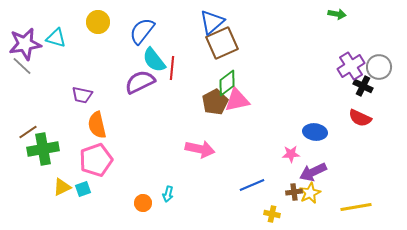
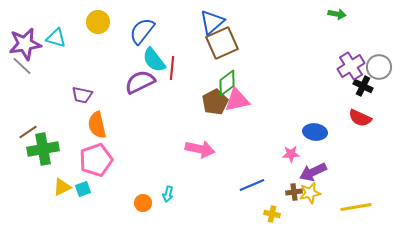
yellow star: rotated 15 degrees clockwise
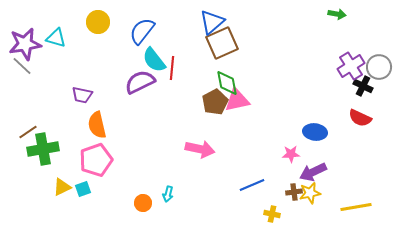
green diamond: rotated 64 degrees counterclockwise
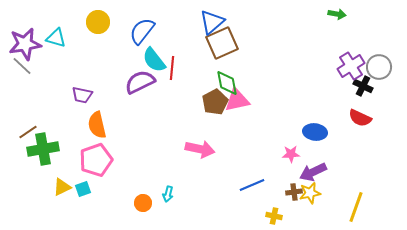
yellow line: rotated 60 degrees counterclockwise
yellow cross: moved 2 px right, 2 px down
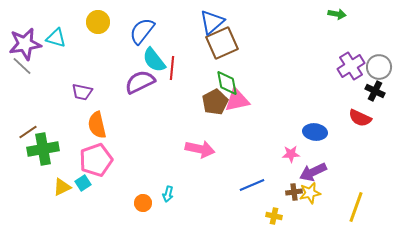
black cross: moved 12 px right, 5 px down
purple trapezoid: moved 3 px up
cyan square: moved 6 px up; rotated 14 degrees counterclockwise
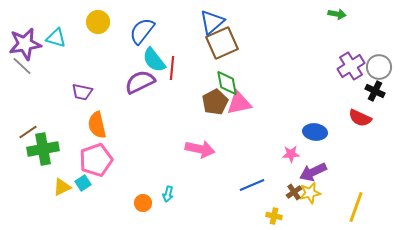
pink triangle: moved 2 px right, 3 px down
brown cross: rotated 28 degrees counterclockwise
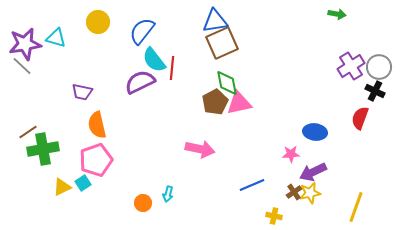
blue triangle: moved 3 px right, 1 px up; rotated 32 degrees clockwise
red semicircle: rotated 85 degrees clockwise
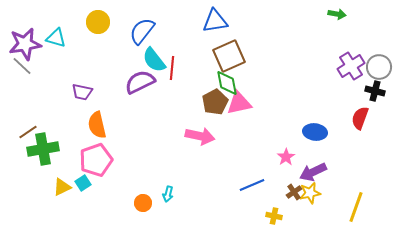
brown square: moved 7 px right, 13 px down
black cross: rotated 12 degrees counterclockwise
pink arrow: moved 13 px up
pink star: moved 5 px left, 3 px down; rotated 30 degrees counterclockwise
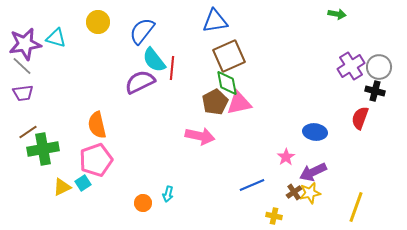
purple trapezoid: moved 59 px left, 1 px down; rotated 20 degrees counterclockwise
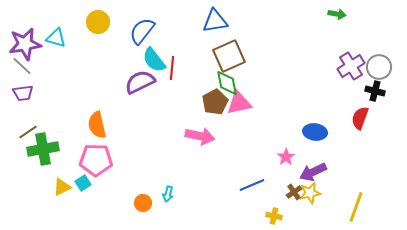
pink pentagon: rotated 20 degrees clockwise
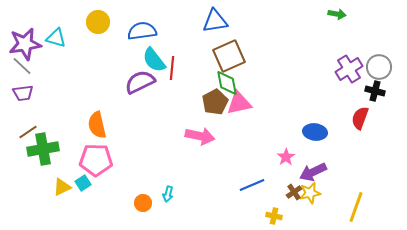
blue semicircle: rotated 44 degrees clockwise
purple cross: moved 2 px left, 3 px down
